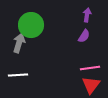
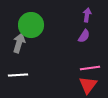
red triangle: moved 3 px left
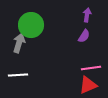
pink line: moved 1 px right
red triangle: rotated 30 degrees clockwise
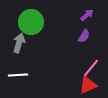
purple arrow: rotated 40 degrees clockwise
green circle: moved 3 px up
pink line: rotated 42 degrees counterclockwise
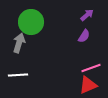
pink line: rotated 30 degrees clockwise
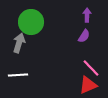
purple arrow: rotated 48 degrees counterclockwise
pink line: rotated 66 degrees clockwise
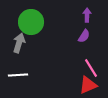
pink line: rotated 12 degrees clockwise
